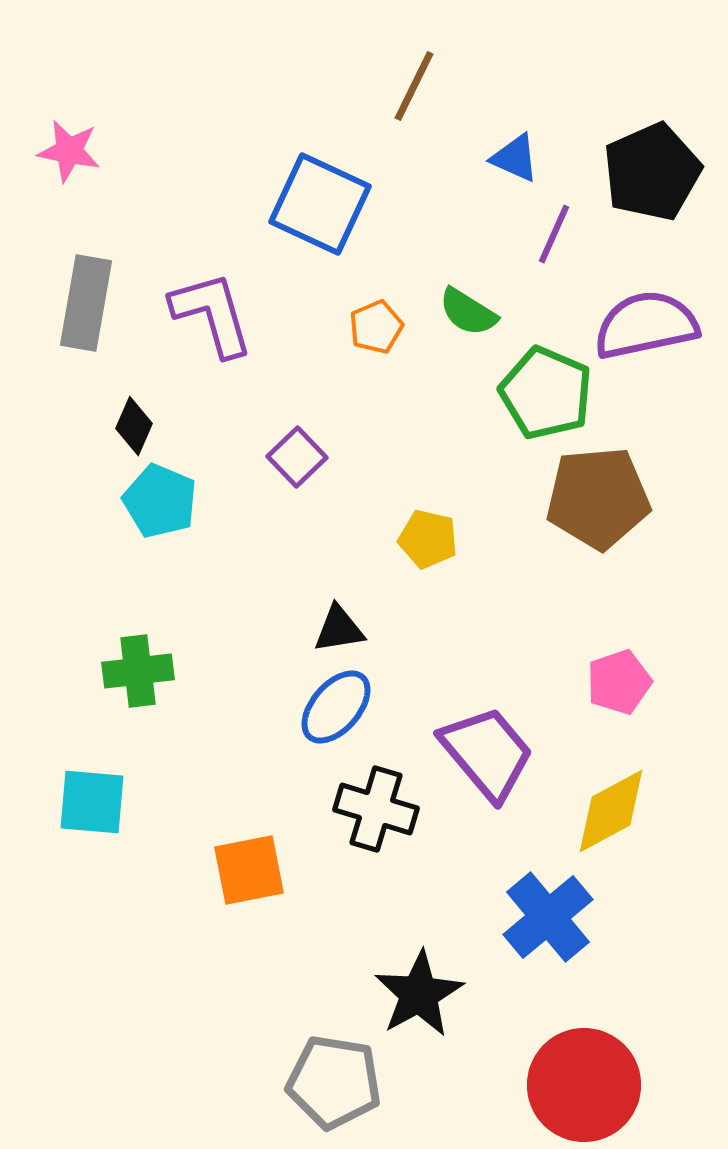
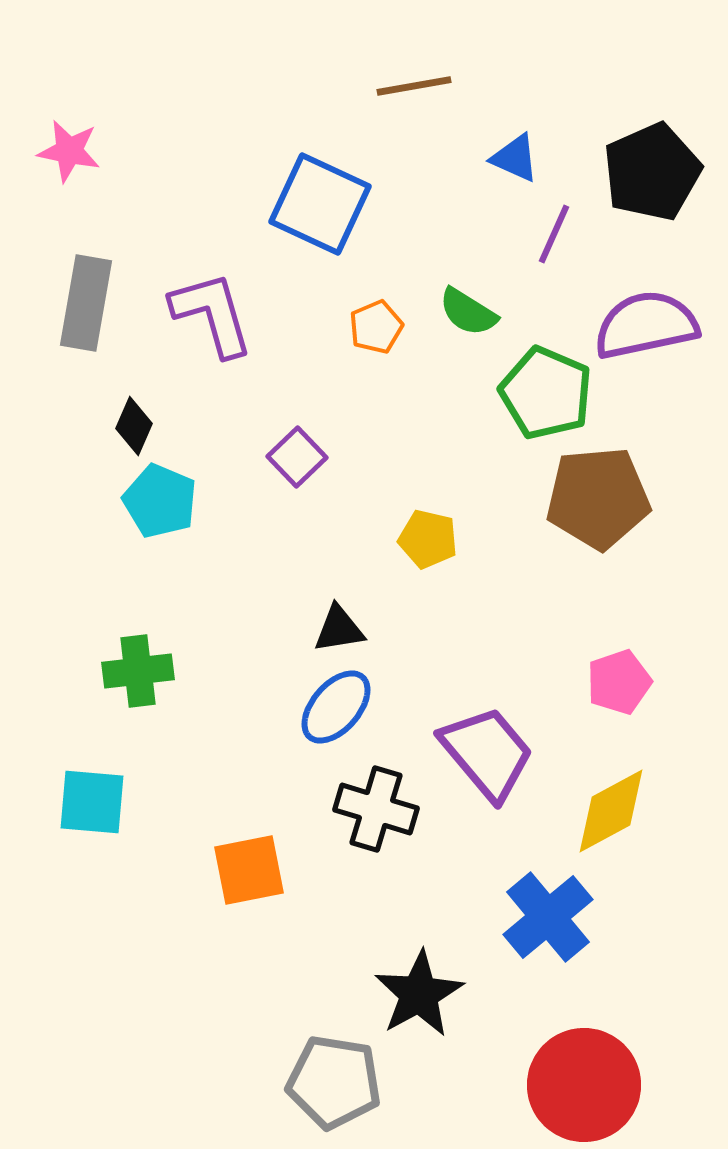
brown line: rotated 54 degrees clockwise
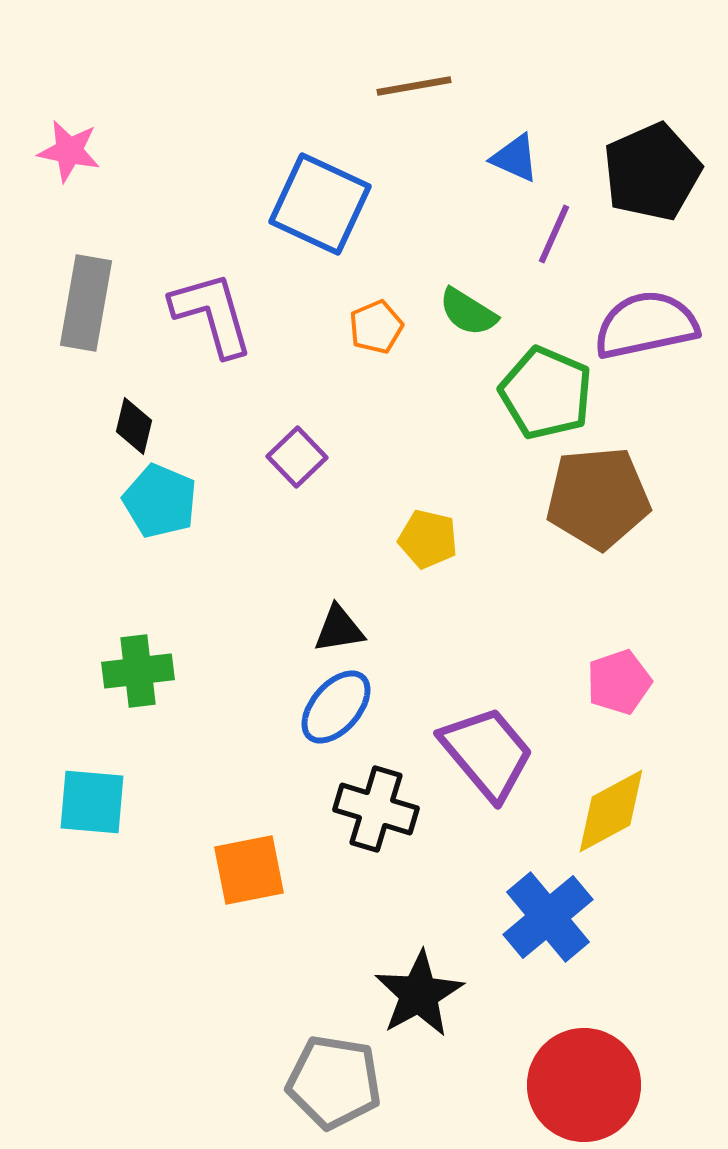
black diamond: rotated 10 degrees counterclockwise
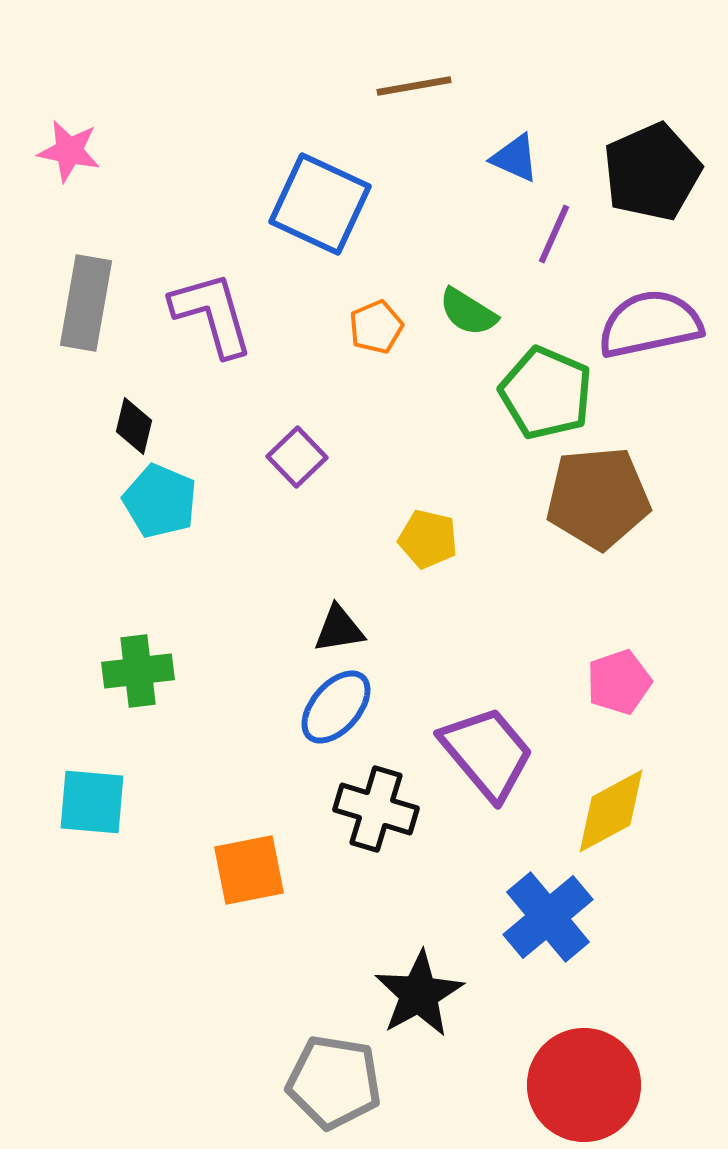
purple semicircle: moved 4 px right, 1 px up
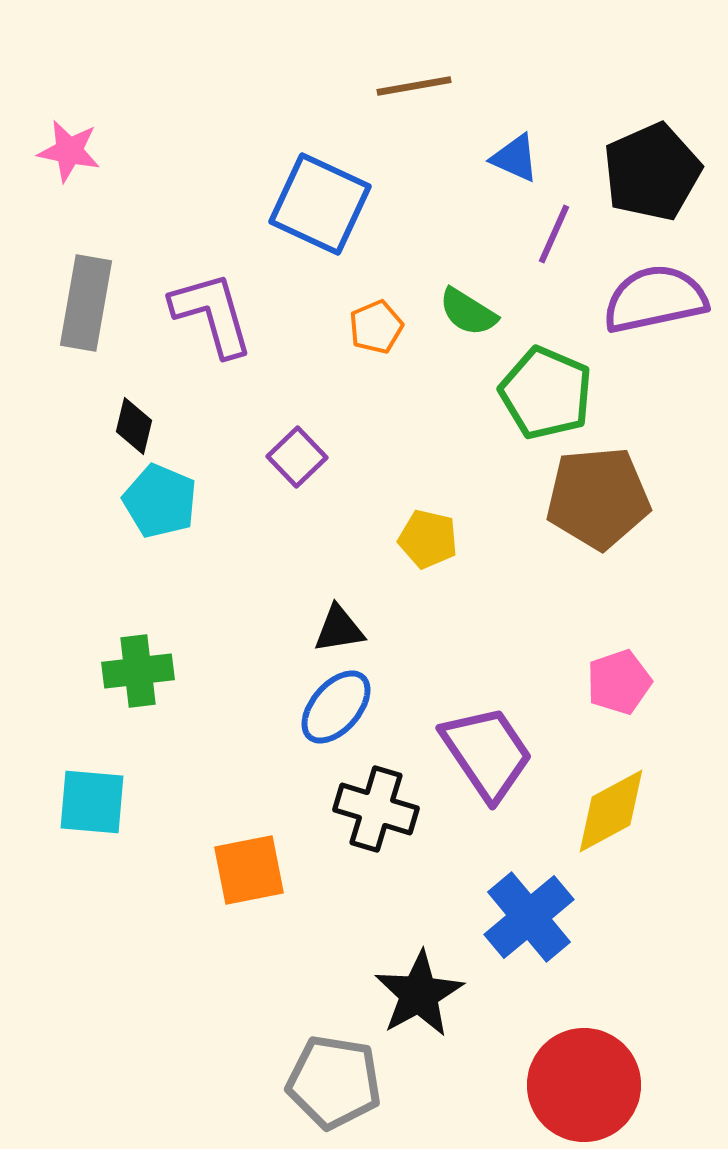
purple semicircle: moved 5 px right, 25 px up
purple trapezoid: rotated 6 degrees clockwise
blue cross: moved 19 px left
